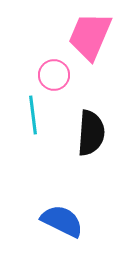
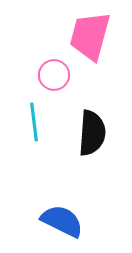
pink trapezoid: rotated 8 degrees counterclockwise
cyan line: moved 1 px right, 7 px down
black semicircle: moved 1 px right
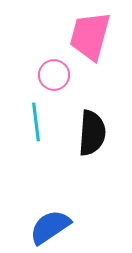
cyan line: moved 2 px right
blue semicircle: moved 12 px left, 6 px down; rotated 60 degrees counterclockwise
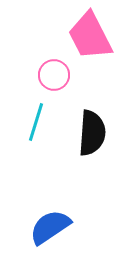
pink trapezoid: rotated 42 degrees counterclockwise
cyan line: rotated 24 degrees clockwise
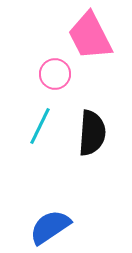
pink circle: moved 1 px right, 1 px up
cyan line: moved 4 px right, 4 px down; rotated 9 degrees clockwise
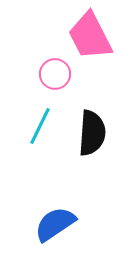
blue semicircle: moved 5 px right, 3 px up
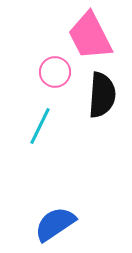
pink circle: moved 2 px up
black semicircle: moved 10 px right, 38 px up
